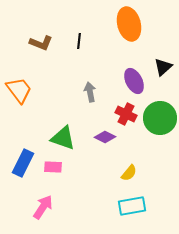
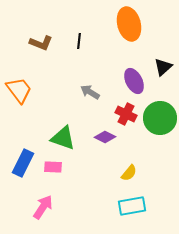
gray arrow: rotated 48 degrees counterclockwise
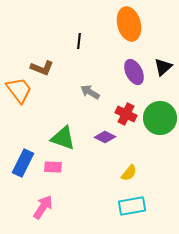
brown L-shape: moved 1 px right, 25 px down
purple ellipse: moved 9 px up
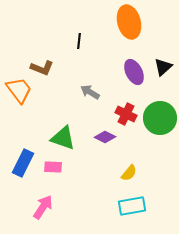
orange ellipse: moved 2 px up
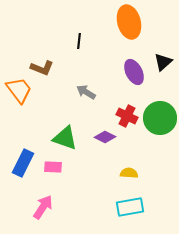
black triangle: moved 5 px up
gray arrow: moved 4 px left
red cross: moved 1 px right, 2 px down
green triangle: moved 2 px right
yellow semicircle: rotated 126 degrees counterclockwise
cyan rectangle: moved 2 px left, 1 px down
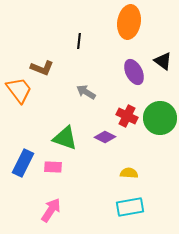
orange ellipse: rotated 24 degrees clockwise
black triangle: moved 1 px up; rotated 42 degrees counterclockwise
pink arrow: moved 8 px right, 3 px down
